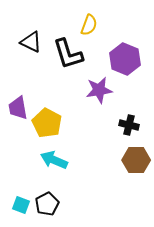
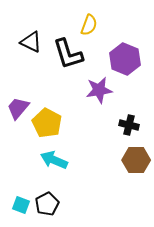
purple trapezoid: rotated 50 degrees clockwise
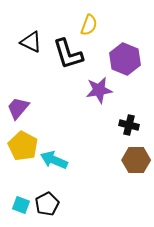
yellow pentagon: moved 24 px left, 23 px down
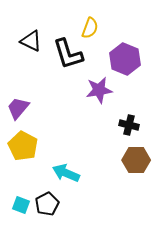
yellow semicircle: moved 1 px right, 3 px down
black triangle: moved 1 px up
cyan arrow: moved 12 px right, 13 px down
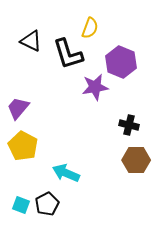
purple hexagon: moved 4 px left, 3 px down
purple star: moved 4 px left, 3 px up
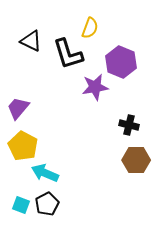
cyan arrow: moved 21 px left
